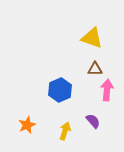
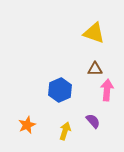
yellow triangle: moved 2 px right, 5 px up
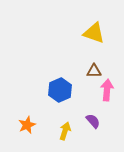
brown triangle: moved 1 px left, 2 px down
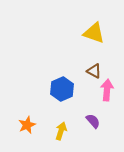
brown triangle: rotated 28 degrees clockwise
blue hexagon: moved 2 px right, 1 px up
yellow arrow: moved 4 px left
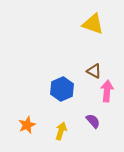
yellow triangle: moved 1 px left, 9 px up
pink arrow: moved 1 px down
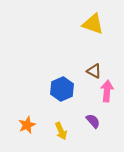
yellow arrow: rotated 138 degrees clockwise
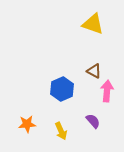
orange star: moved 1 px up; rotated 18 degrees clockwise
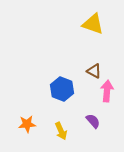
blue hexagon: rotated 15 degrees counterclockwise
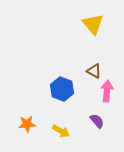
yellow triangle: rotated 30 degrees clockwise
purple semicircle: moved 4 px right
yellow arrow: rotated 36 degrees counterclockwise
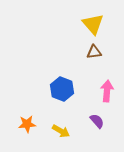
brown triangle: moved 19 px up; rotated 35 degrees counterclockwise
